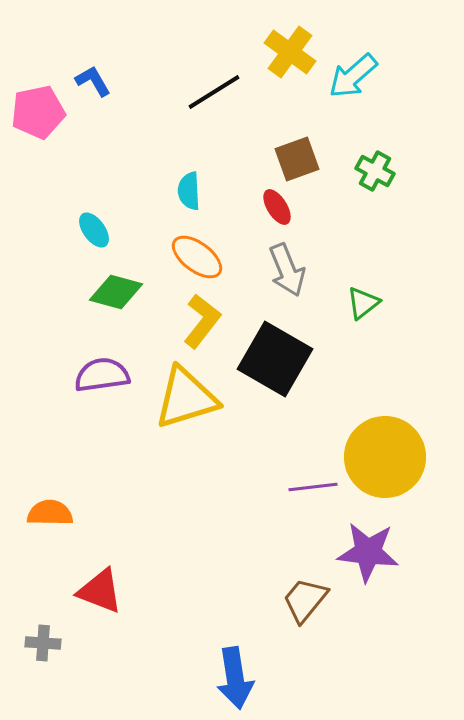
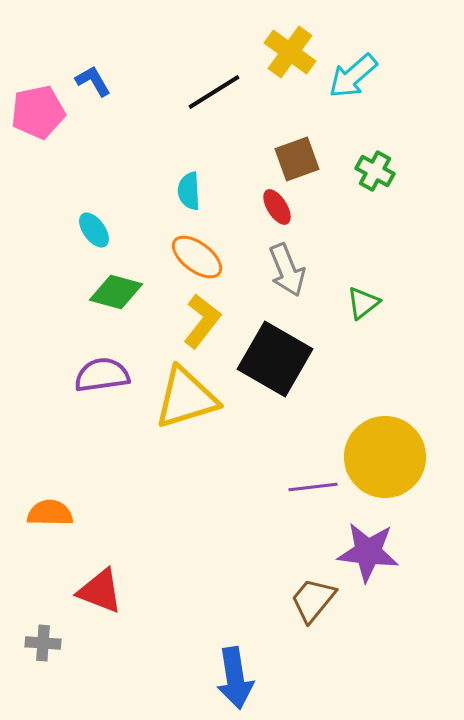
brown trapezoid: moved 8 px right
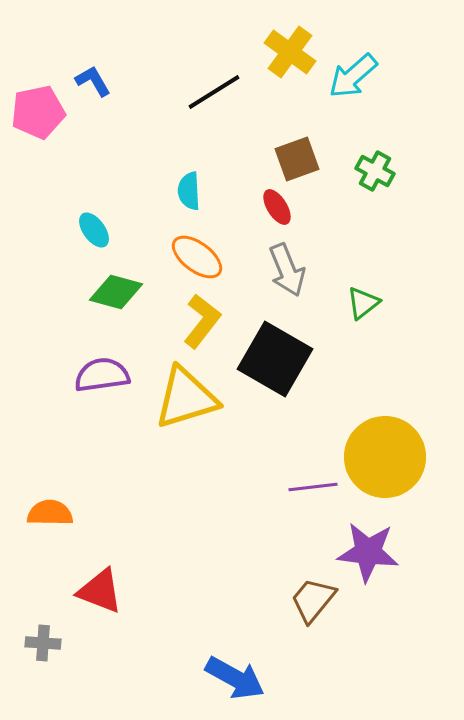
blue arrow: rotated 52 degrees counterclockwise
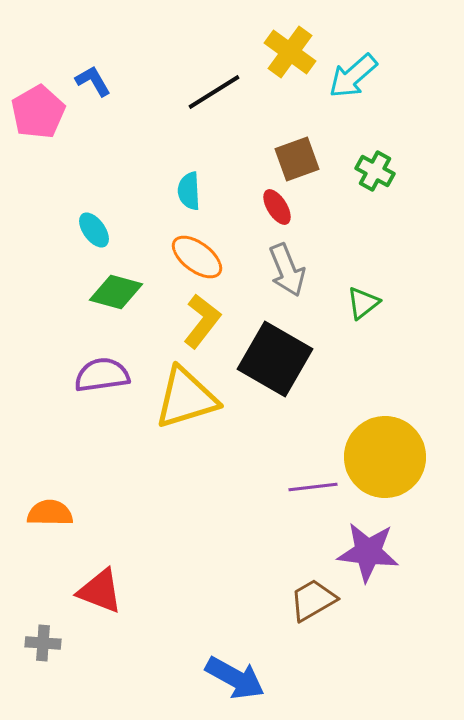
pink pentagon: rotated 18 degrees counterclockwise
brown trapezoid: rotated 21 degrees clockwise
